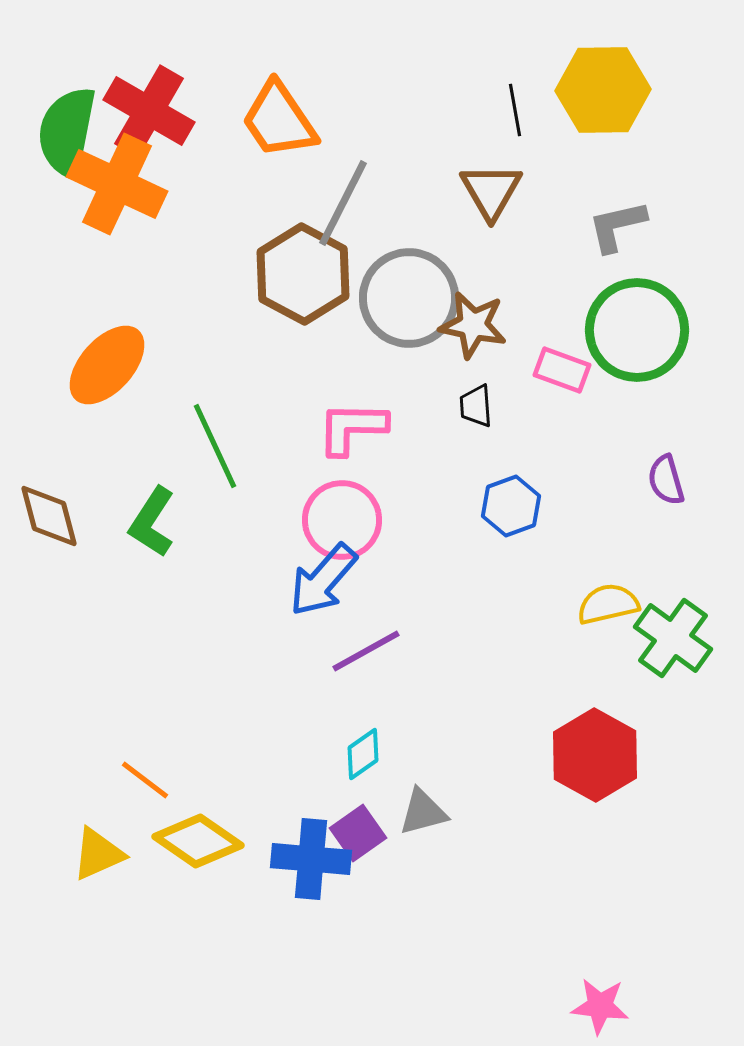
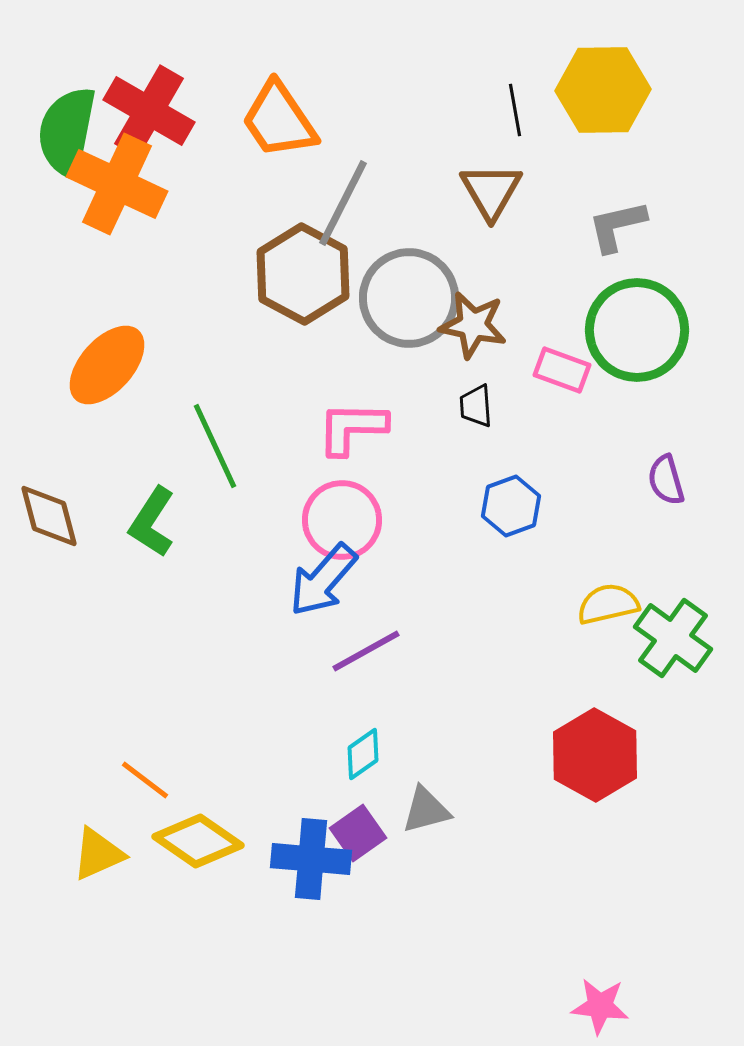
gray triangle: moved 3 px right, 2 px up
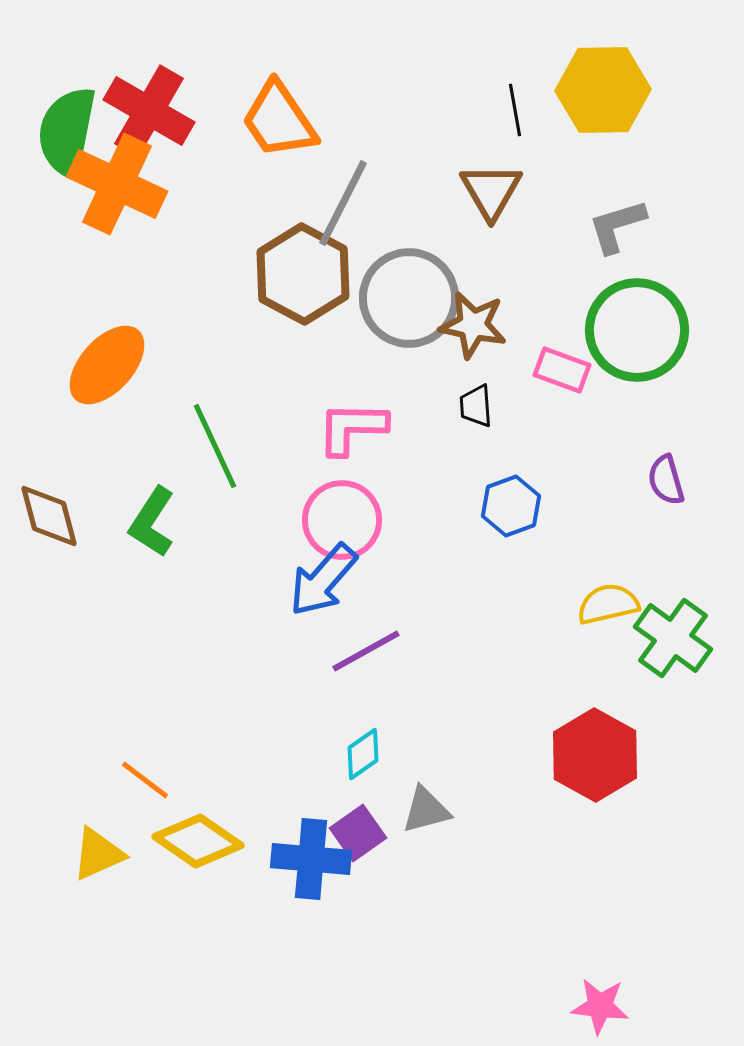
gray L-shape: rotated 4 degrees counterclockwise
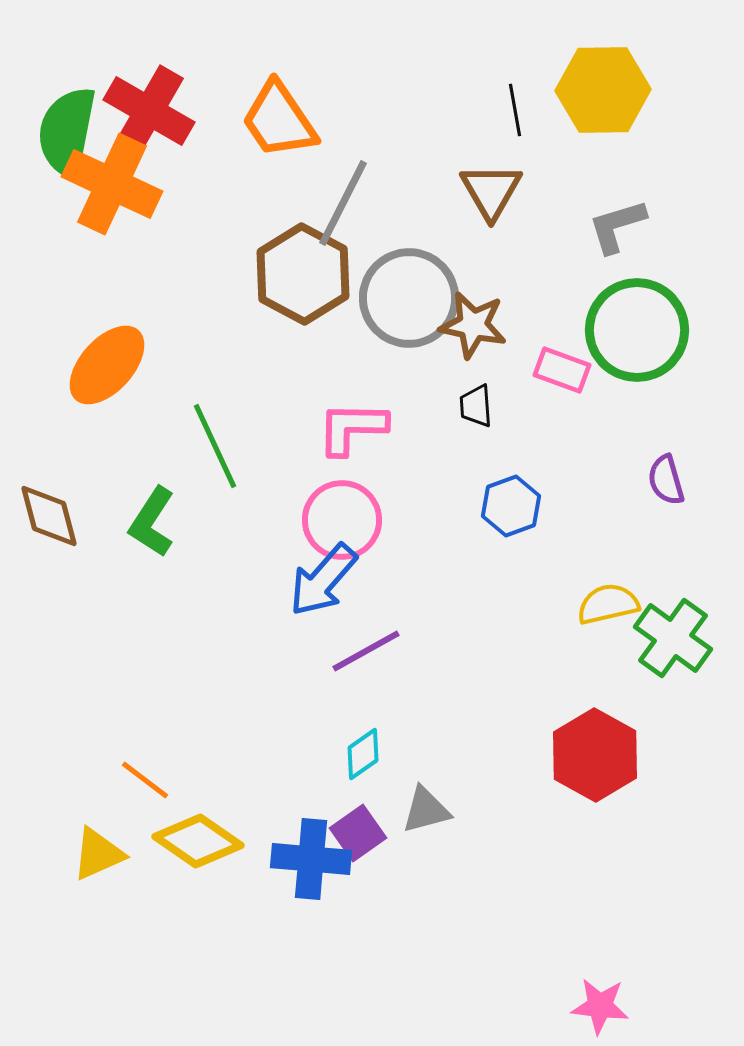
orange cross: moved 5 px left
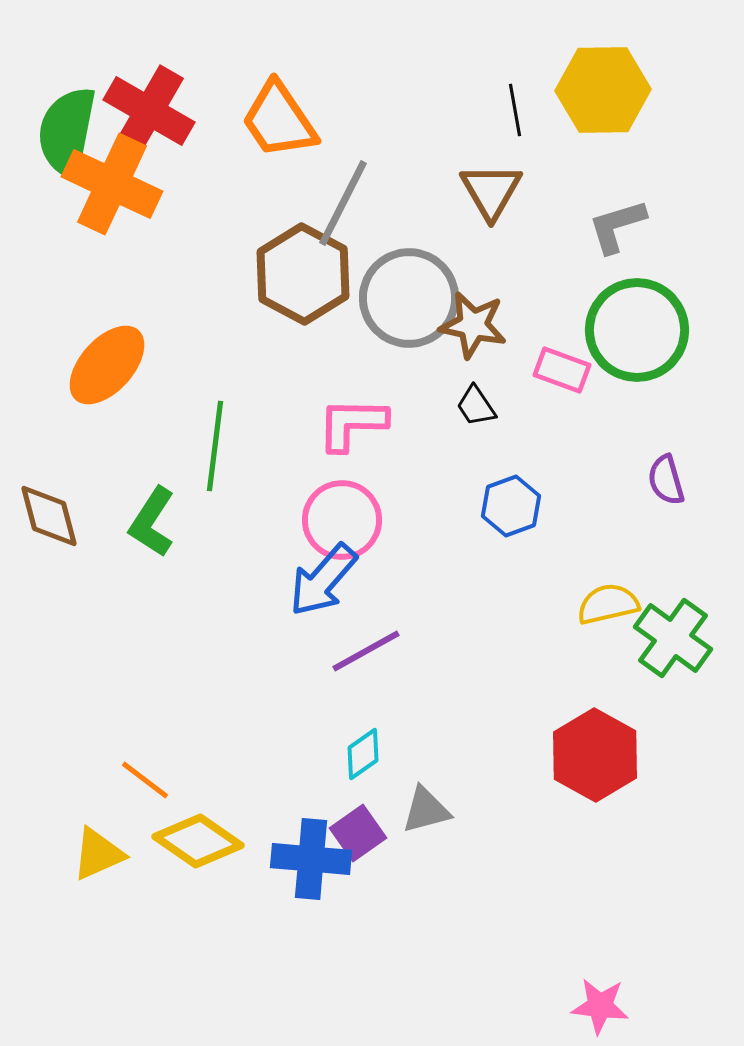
black trapezoid: rotated 30 degrees counterclockwise
pink L-shape: moved 4 px up
green line: rotated 32 degrees clockwise
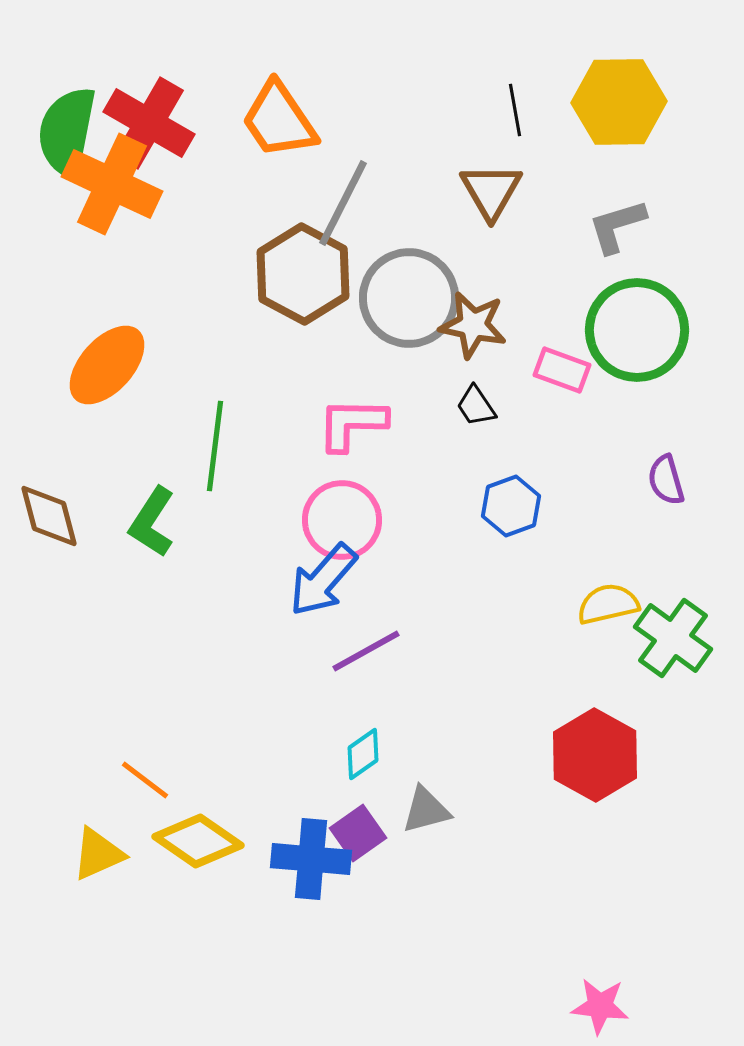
yellow hexagon: moved 16 px right, 12 px down
red cross: moved 12 px down
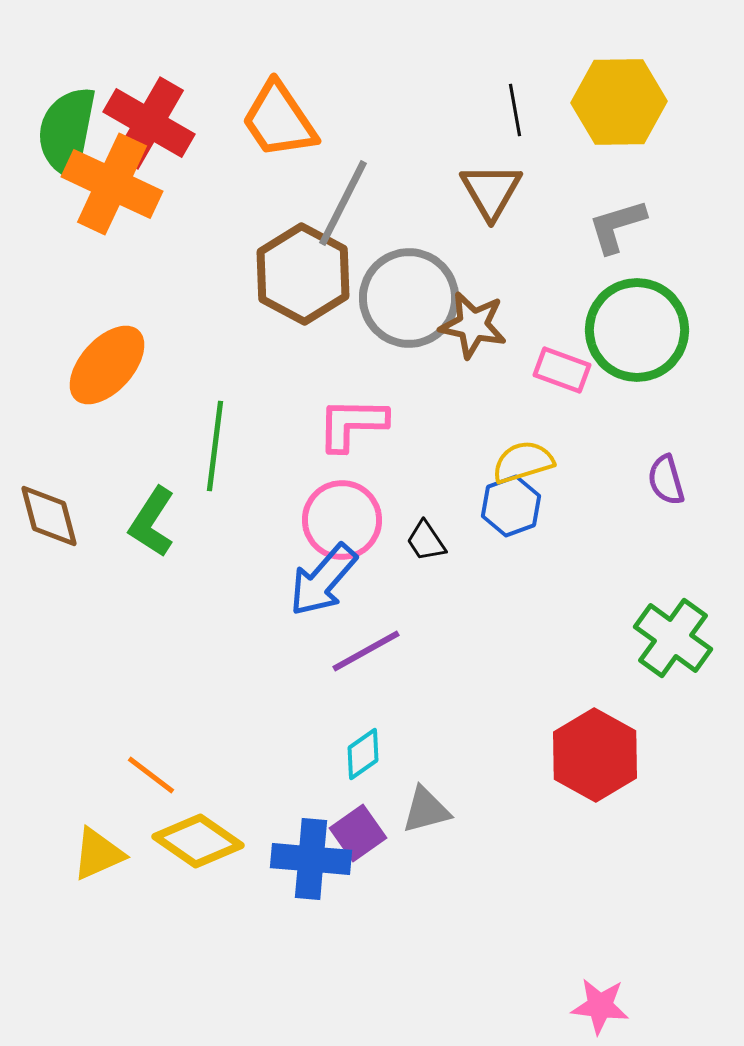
black trapezoid: moved 50 px left, 135 px down
yellow semicircle: moved 85 px left, 142 px up; rotated 4 degrees counterclockwise
orange line: moved 6 px right, 5 px up
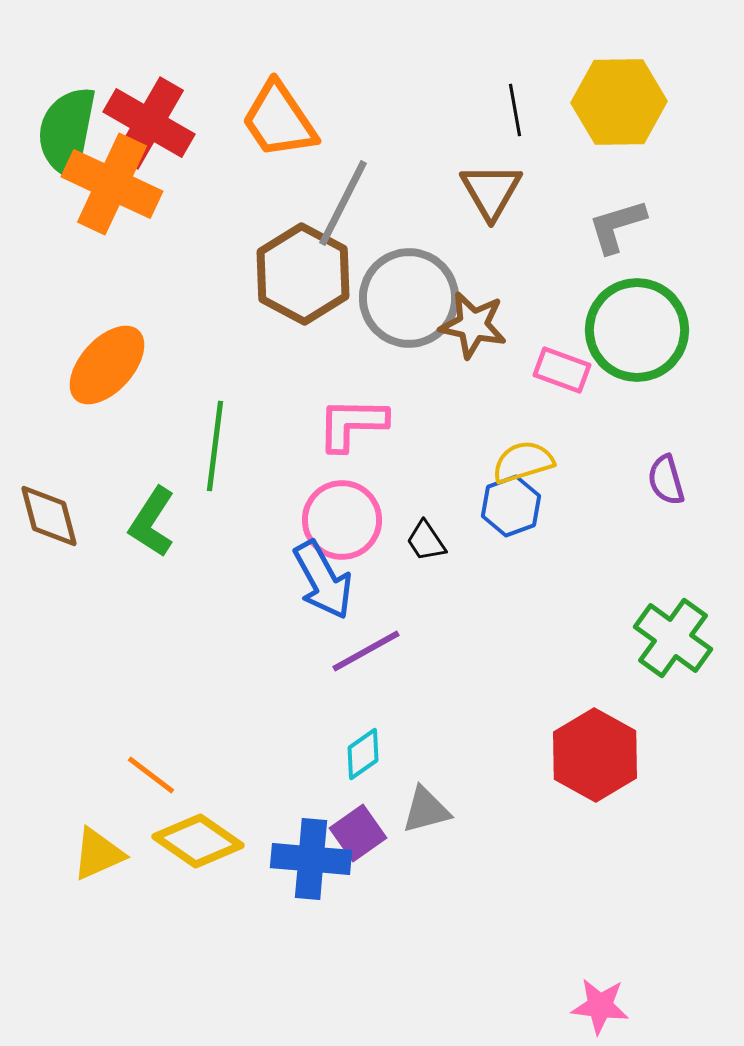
blue arrow: rotated 70 degrees counterclockwise
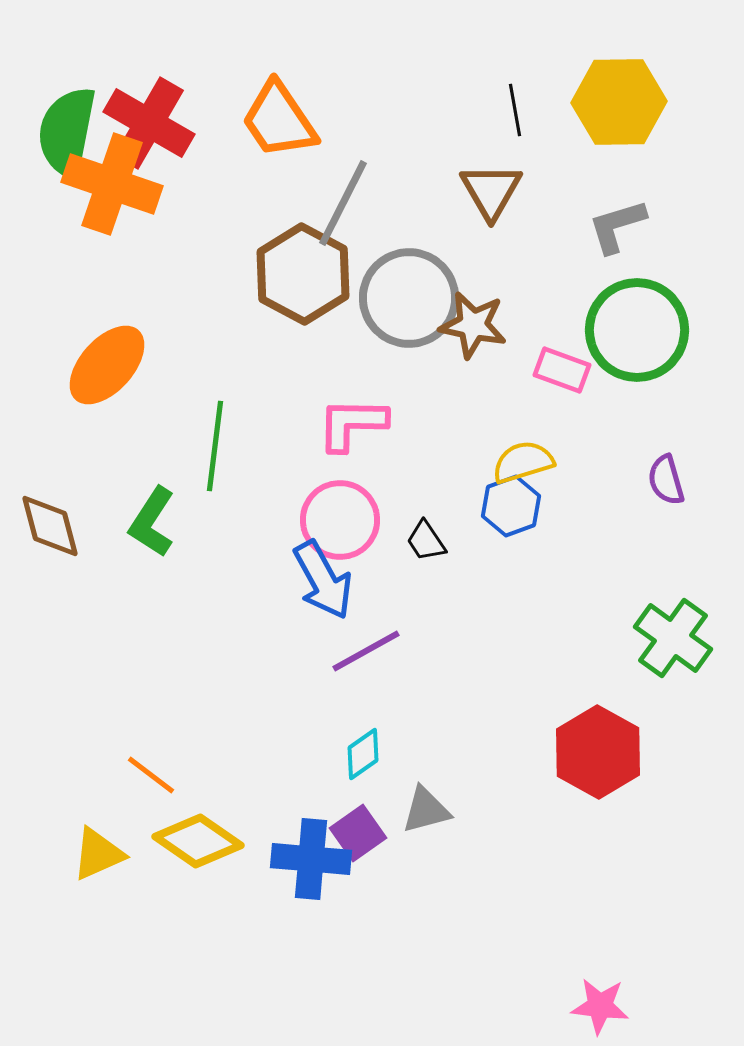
orange cross: rotated 6 degrees counterclockwise
brown diamond: moved 1 px right, 10 px down
pink circle: moved 2 px left
red hexagon: moved 3 px right, 3 px up
